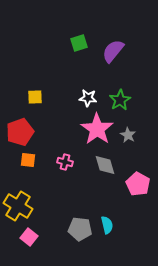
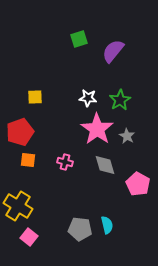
green square: moved 4 px up
gray star: moved 1 px left, 1 px down
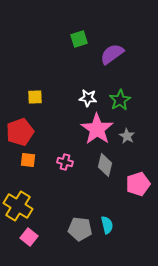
purple semicircle: moved 1 px left, 3 px down; rotated 15 degrees clockwise
gray diamond: rotated 30 degrees clockwise
pink pentagon: rotated 25 degrees clockwise
